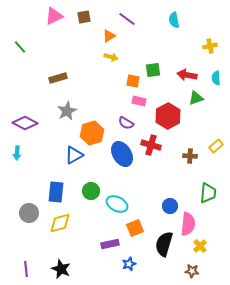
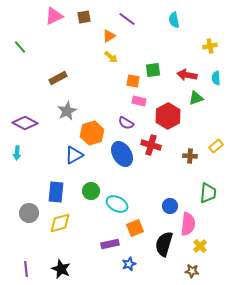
yellow arrow at (111, 57): rotated 24 degrees clockwise
brown rectangle at (58, 78): rotated 12 degrees counterclockwise
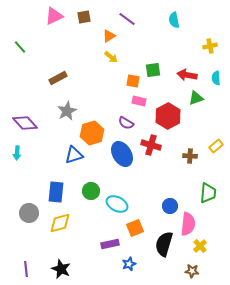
purple diamond at (25, 123): rotated 20 degrees clockwise
blue triangle at (74, 155): rotated 12 degrees clockwise
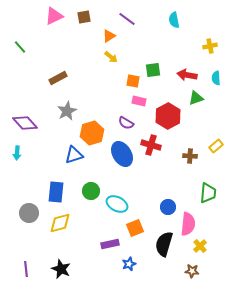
blue circle at (170, 206): moved 2 px left, 1 px down
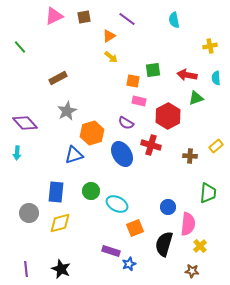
purple rectangle at (110, 244): moved 1 px right, 7 px down; rotated 30 degrees clockwise
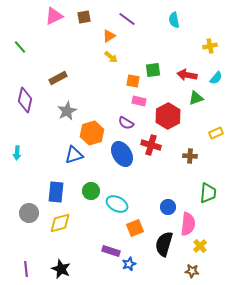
cyan semicircle at (216, 78): rotated 136 degrees counterclockwise
purple diamond at (25, 123): moved 23 px up; rotated 55 degrees clockwise
yellow rectangle at (216, 146): moved 13 px up; rotated 16 degrees clockwise
